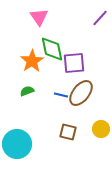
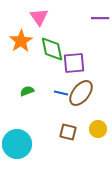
purple line: rotated 48 degrees clockwise
orange star: moved 11 px left, 20 px up
blue line: moved 2 px up
yellow circle: moved 3 px left
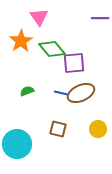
green diamond: rotated 28 degrees counterclockwise
brown ellipse: rotated 28 degrees clockwise
brown square: moved 10 px left, 3 px up
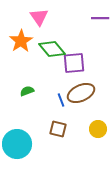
blue line: moved 7 px down; rotated 56 degrees clockwise
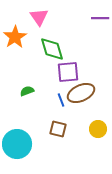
orange star: moved 6 px left, 4 px up
green diamond: rotated 24 degrees clockwise
purple square: moved 6 px left, 9 px down
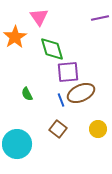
purple line: rotated 12 degrees counterclockwise
green semicircle: moved 3 px down; rotated 96 degrees counterclockwise
brown square: rotated 24 degrees clockwise
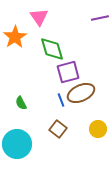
purple square: rotated 10 degrees counterclockwise
green semicircle: moved 6 px left, 9 px down
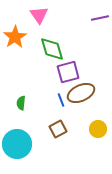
pink triangle: moved 2 px up
green semicircle: rotated 32 degrees clockwise
brown square: rotated 24 degrees clockwise
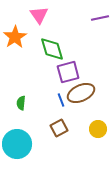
brown square: moved 1 px right, 1 px up
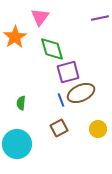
pink triangle: moved 1 px right, 2 px down; rotated 12 degrees clockwise
